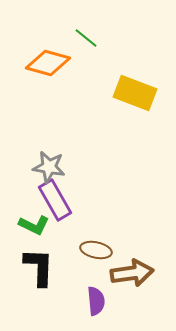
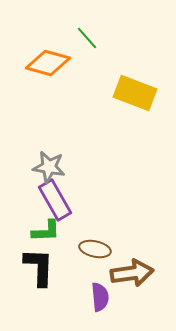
green line: moved 1 px right; rotated 10 degrees clockwise
green L-shape: moved 12 px right, 6 px down; rotated 28 degrees counterclockwise
brown ellipse: moved 1 px left, 1 px up
purple semicircle: moved 4 px right, 4 px up
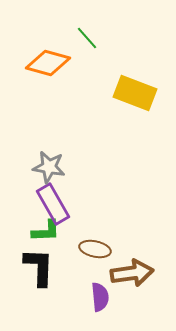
purple rectangle: moved 2 px left, 4 px down
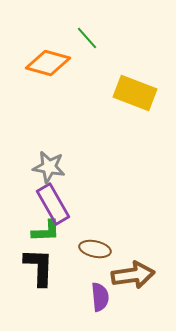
brown arrow: moved 1 px right, 2 px down
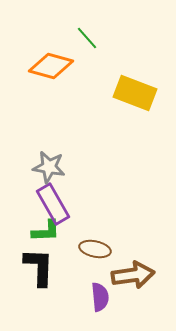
orange diamond: moved 3 px right, 3 px down
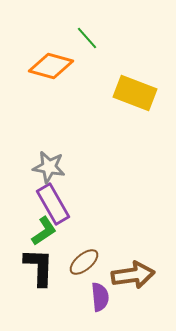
green L-shape: moved 2 px left; rotated 32 degrees counterclockwise
brown ellipse: moved 11 px left, 13 px down; rotated 52 degrees counterclockwise
